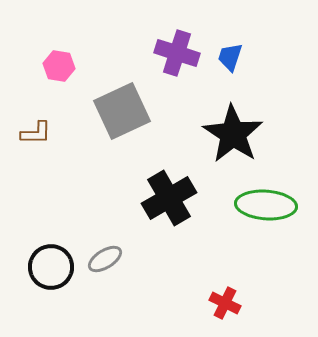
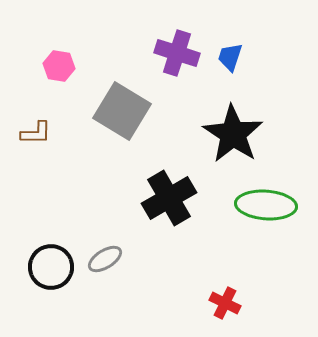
gray square: rotated 34 degrees counterclockwise
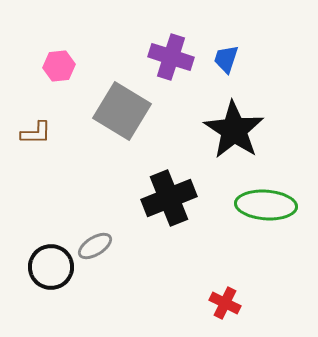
purple cross: moved 6 px left, 4 px down
blue trapezoid: moved 4 px left, 2 px down
pink hexagon: rotated 16 degrees counterclockwise
black star: moved 1 px right, 4 px up
black cross: rotated 8 degrees clockwise
gray ellipse: moved 10 px left, 13 px up
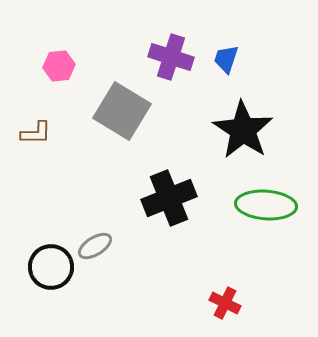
black star: moved 9 px right
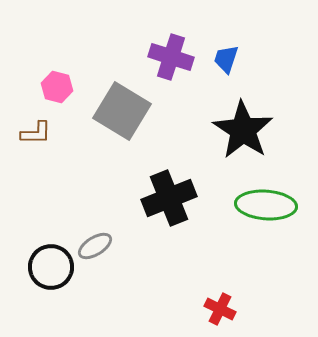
pink hexagon: moved 2 px left, 21 px down; rotated 20 degrees clockwise
red cross: moved 5 px left, 6 px down
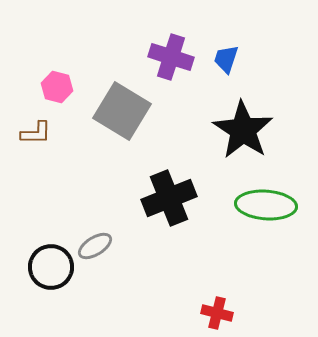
red cross: moved 3 px left, 4 px down; rotated 12 degrees counterclockwise
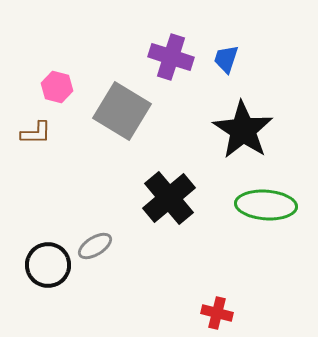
black cross: rotated 18 degrees counterclockwise
black circle: moved 3 px left, 2 px up
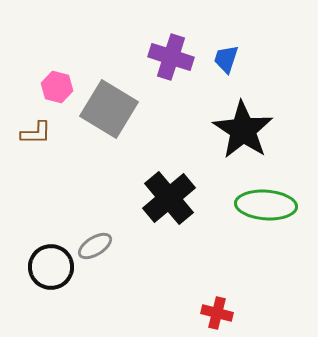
gray square: moved 13 px left, 2 px up
black circle: moved 3 px right, 2 px down
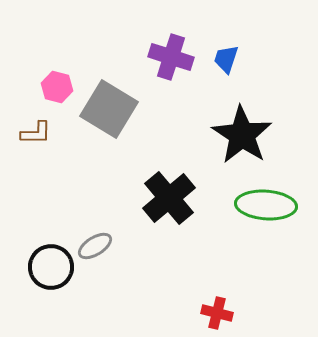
black star: moved 1 px left, 5 px down
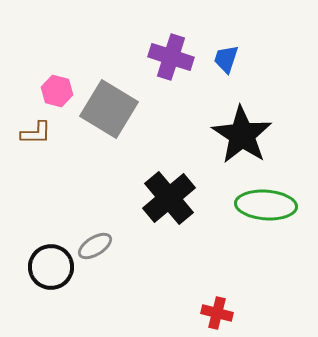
pink hexagon: moved 4 px down
